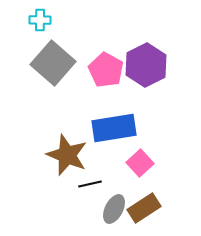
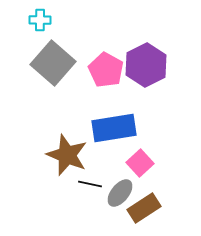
black line: rotated 25 degrees clockwise
gray ellipse: moved 6 px right, 16 px up; rotated 12 degrees clockwise
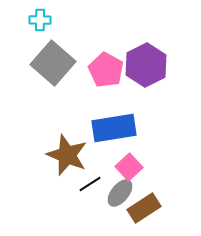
pink square: moved 11 px left, 4 px down
black line: rotated 45 degrees counterclockwise
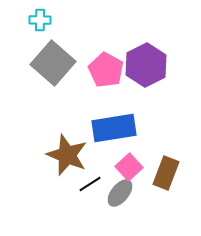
brown rectangle: moved 22 px right, 35 px up; rotated 36 degrees counterclockwise
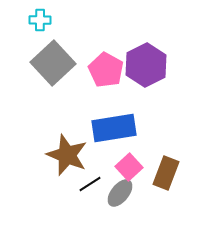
gray square: rotated 6 degrees clockwise
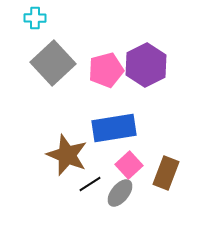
cyan cross: moved 5 px left, 2 px up
pink pentagon: rotated 28 degrees clockwise
pink square: moved 2 px up
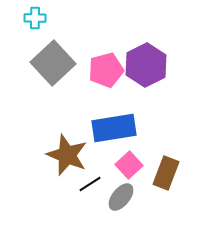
gray ellipse: moved 1 px right, 4 px down
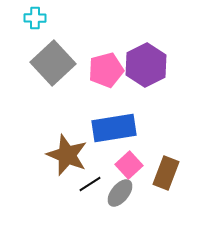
gray ellipse: moved 1 px left, 4 px up
